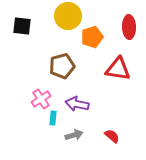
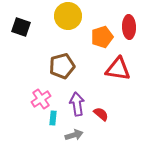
black square: moved 1 px left, 1 px down; rotated 12 degrees clockwise
orange pentagon: moved 10 px right
purple arrow: rotated 70 degrees clockwise
red semicircle: moved 11 px left, 22 px up
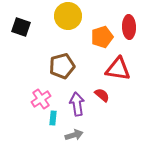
red semicircle: moved 1 px right, 19 px up
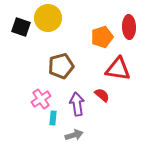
yellow circle: moved 20 px left, 2 px down
brown pentagon: moved 1 px left
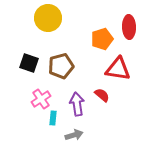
black square: moved 8 px right, 36 px down
orange pentagon: moved 2 px down
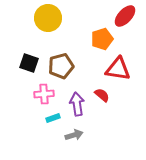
red ellipse: moved 4 px left, 11 px up; rotated 45 degrees clockwise
pink cross: moved 3 px right, 5 px up; rotated 30 degrees clockwise
cyan rectangle: rotated 64 degrees clockwise
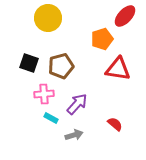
red semicircle: moved 13 px right, 29 px down
purple arrow: rotated 50 degrees clockwise
cyan rectangle: moved 2 px left; rotated 48 degrees clockwise
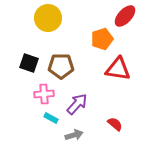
brown pentagon: rotated 15 degrees clockwise
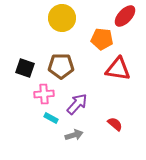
yellow circle: moved 14 px right
orange pentagon: rotated 25 degrees clockwise
black square: moved 4 px left, 5 px down
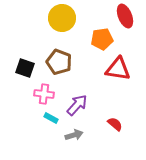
red ellipse: rotated 65 degrees counterclockwise
orange pentagon: rotated 15 degrees counterclockwise
brown pentagon: moved 2 px left, 4 px up; rotated 20 degrees clockwise
pink cross: rotated 12 degrees clockwise
purple arrow: moved 1 px down
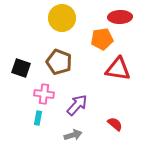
red ellipse: moved 5 px left, 1 px down; rotated 70 degrees counterclockwise
black square: moved 4 px left
cyan rectangle: moved 13 px left; rotated 72 degrees clockwise
gray arrow: moved 1 px left
